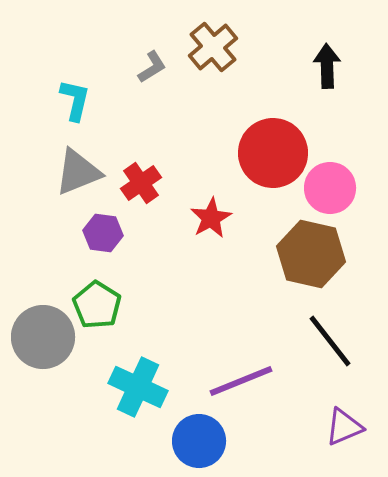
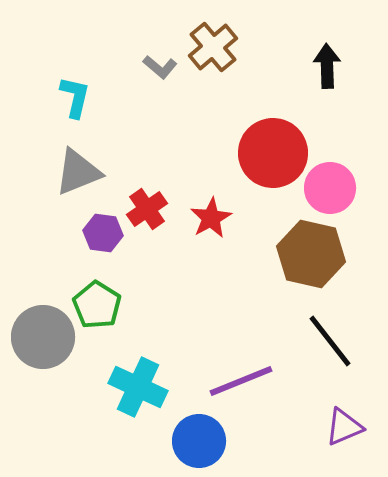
gray L-shape: moved 8 px right; rotated 72 degrees clockwise
cyan L-shape: moved 3 px up
red cross: moved 6 px right, 26 px down
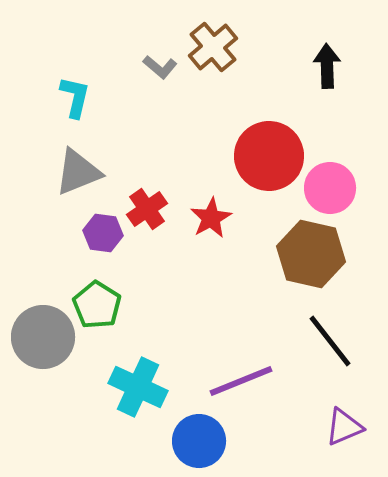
red circle: moved 4 px left, 3 px down
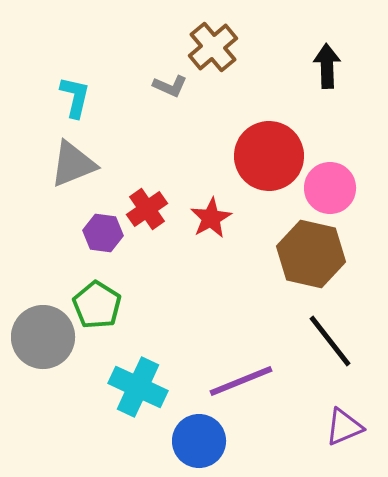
gray L-shape: moved 10 px right, 19 px down; rotated 16 degrees counterclockwise
gray triangle: moved 5 px left, 8 px up
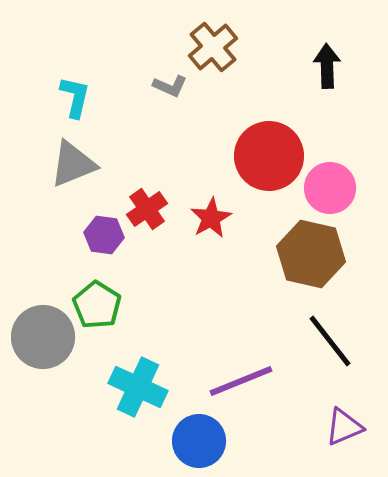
purple hexagon: moved 1 px right, 2 px down
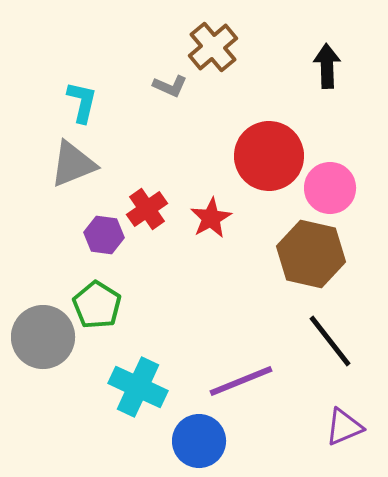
cyan L-shape: moved 7 px right, 5 px down
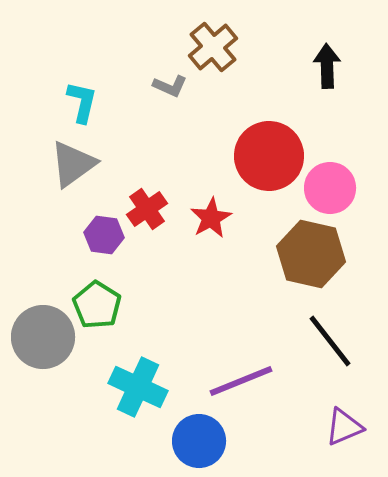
gray triangle: rotated 14 degrees counterclockwise
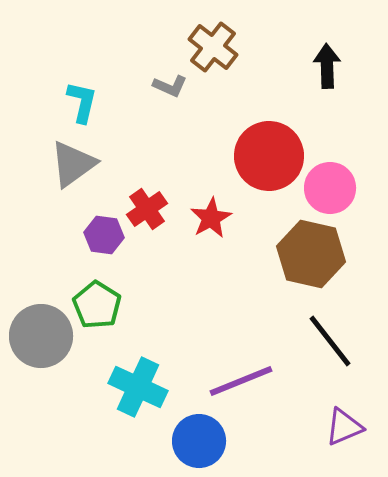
brown cross: rotated 12 degrees counterclockwise
gray circle: moved 2 px left, 1 px up
